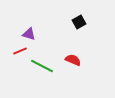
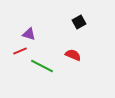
red semicircle: moved 5 px up
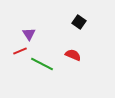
black square: rotated 24 degrees counterclockwise
purple triangle: rotated 40 degrees clockwise
green line: moved 2 px up
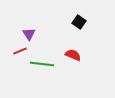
green line: rotated 20 degrees counterclockwise
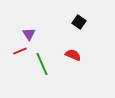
green line: rotated 60 degrees clockwise
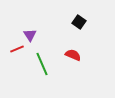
purple triangle: moved 1 px right, 1 px down
red line: moved 3 px left, 2 px up
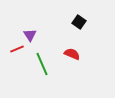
red semicircle: moved 1 px left, 1 px up
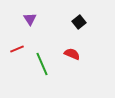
black square: rotated 16 degrees clockwise
purple triangle: moved 16 px up
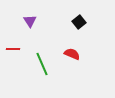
purple triangle: moved 2 px down
red line: moved 4 px left; rotated 24 degrees clockwise
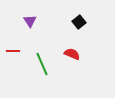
red line: moved 2 px down
